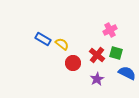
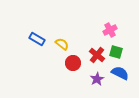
blue rectangle: moved 6 px left
green square: moved 1 px up
blue semicircle: moved 7 px left
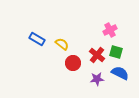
purple star: rotated 24 degrees clockwise
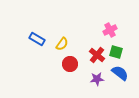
yellow semicircle: rotated 88 degrees clockwise
red circle: moved 3 px left, 1 px down
blue semicircle: rotated 12 degrees clockwise
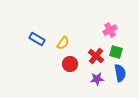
yellow semicircle: moved 1 px right, 1 px up
red cross: moved 1 px left, 1 px down
blue semicircle: rotated 42 degrees clockwise
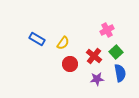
pink cross: moved 3 px left
green square: rotated 32 degrees clockwise
red cross: moved 2 px left
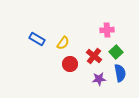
pink cross: rotated 24 degrees clockwise
purple star: moved 2 px right
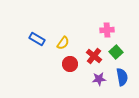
blue semicircle: moved 2 px right, 4 px down
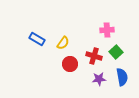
red cross: rotated 21 degrees counterclockwise
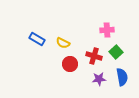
yellow semicircle: rotated 80 degrees clockwise
